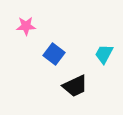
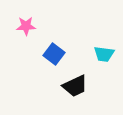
cyan trapezoid: rotated 110 degrees counterclockwise
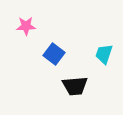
cyan trapezoid: rotated 100 degrees clockwise
black trapezoid: rotated 20 degrees clockwise
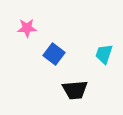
pink star: moved 1 px right, 2 px down
black trapezoid: moved 4 px down
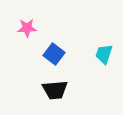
black trapezoid: moved 20 px left
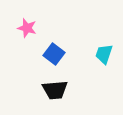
pink star: rotated 18 degrees clockwise
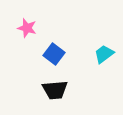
cyan trapezoid: rotated 35 degrees clockwise
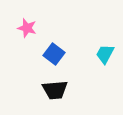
cyan trapezoid: moved 1 px right; rotated 25 degrees counterclockwise
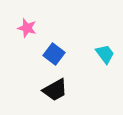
cyan trapezoid: rotated 115 degrees clockwise
black trapezoid: rotated 24 degrees counterclockwise
